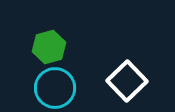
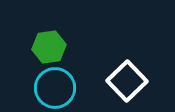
green hexagon: rotated 8 degrees clockwise
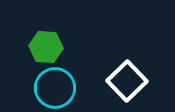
green hexagon: moved 3 px left; rotated 12 degrees clockwise
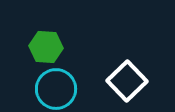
cyan circle: moved 1 px right, 1 px down
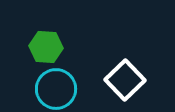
white square: moved 2 px left, 1 px up
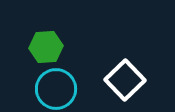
green hexagon: rotated 8 degrees counterclockwise
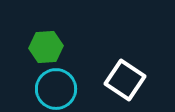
white square: rotated 12 degrees counterclockwise
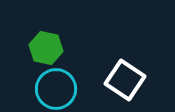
green hexagon: moved 1 px down; rotated 16 degrees clockwise
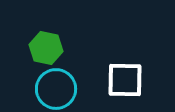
white square: rotated 33 degrees counterclockwise
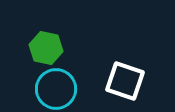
white square: moved 1 px down; rotated 18 degrees clockwise
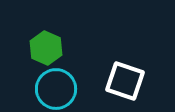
green hexagon: rotated 12 degrees clockwise
